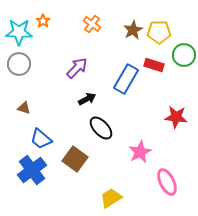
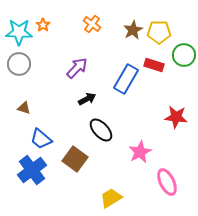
orange star: moved 4 px down
black ellipse: moved 2 px down
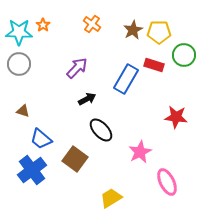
brown triangle: moved 1 px left, 3 px down
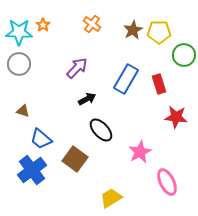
red rectangle: moved 5 px right, 19 px down; rotated 54 degrees clockwise
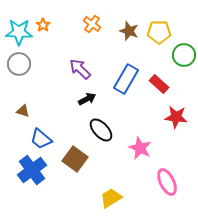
brown star: moved 4 px left, 1 px down; rotated 24 degrees counterclockwise
purple arrow: moved 3 px right, 1 px down; rotated 90 degrees counterclockwise
red rectangle: rotated 30 degrees counterclockwise
pink star: moved 4 px up; rotated 20 degrees counterclockwise
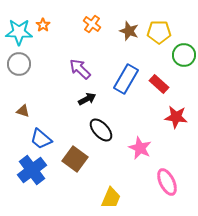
yellow trapezoid: rotated 145 degrees clockwise
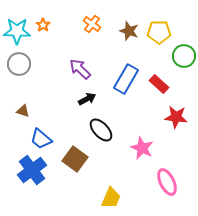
cyan star: moved 2 px left, 1 px up
green circle: moved 1 px down
pink star: moved 2 px right
